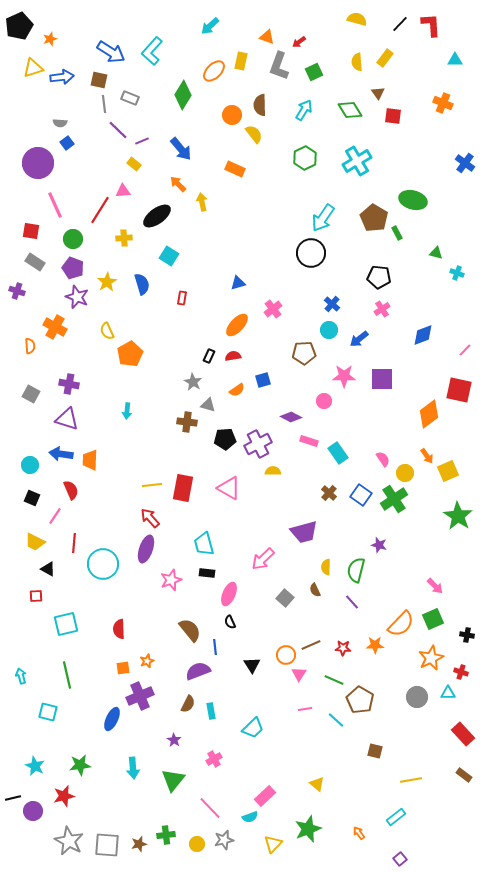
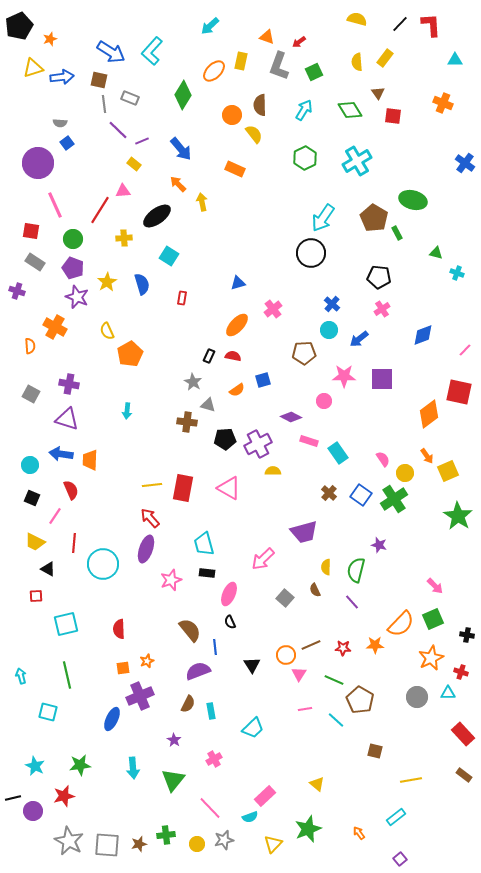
red semicircle at (233, 356): rotated 21 degrees clockwise
red square at (459, 390): moved 2 px down
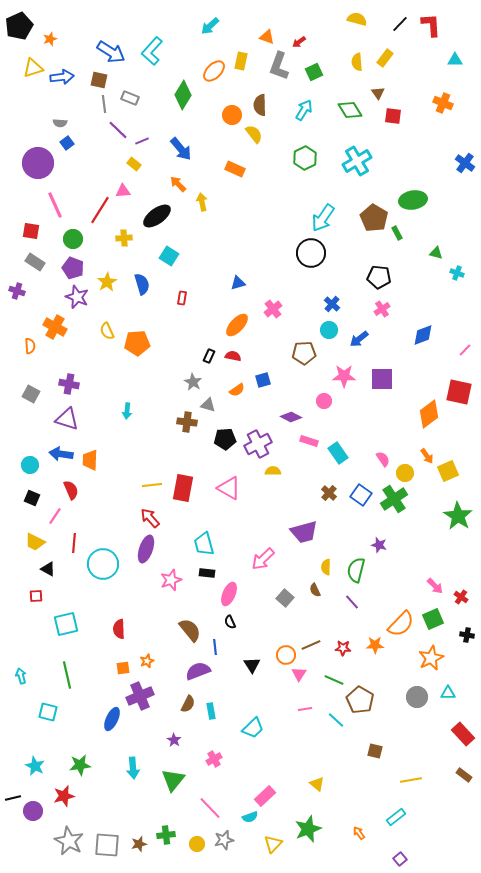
green ellipse at (413, 200): rotated 24 degrees counterclockwise
orange pentagon at (130, 354): moved 7 px right, 11 px up; rotated 25 degrees clockwise
red cross at (461, 672): moved 75 px up; rotated 16 degrees clockwise
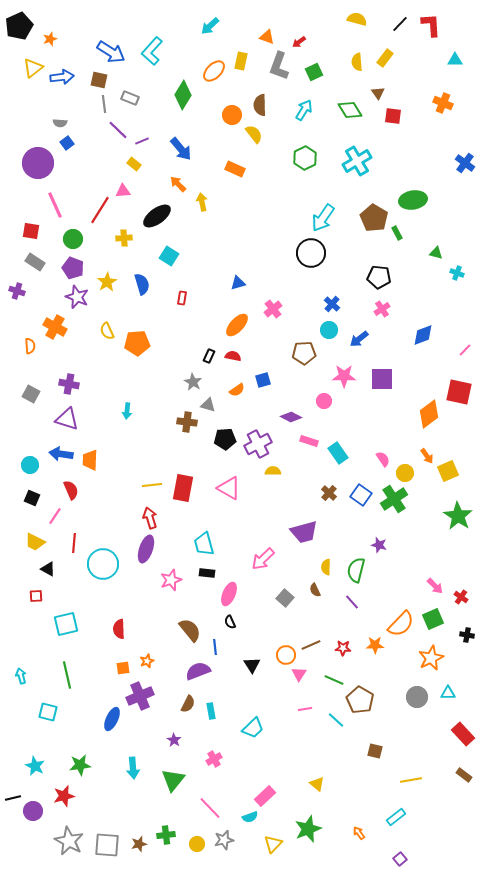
yellow triangle at (33, 68): rotated 20 degrees counterclockwise
red arrow at (150, 518): rotated 25 degrees clockwise
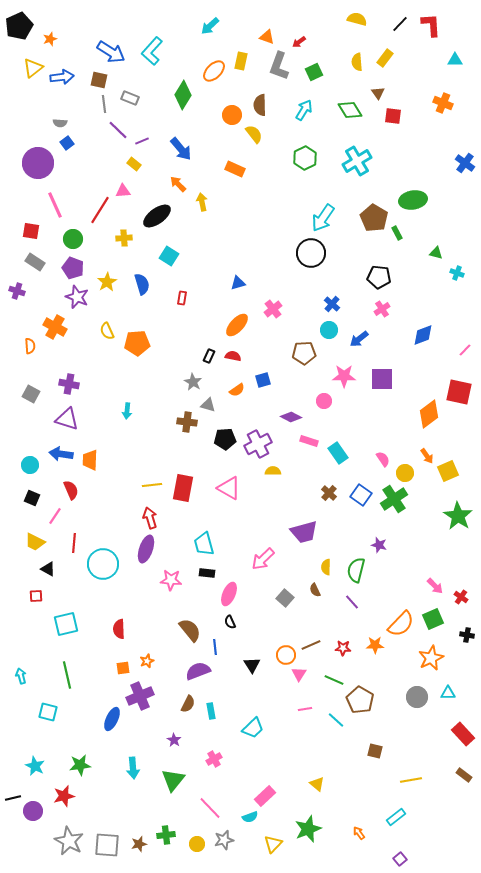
pink star at (171, 580): rotated 25 degrees clockwise
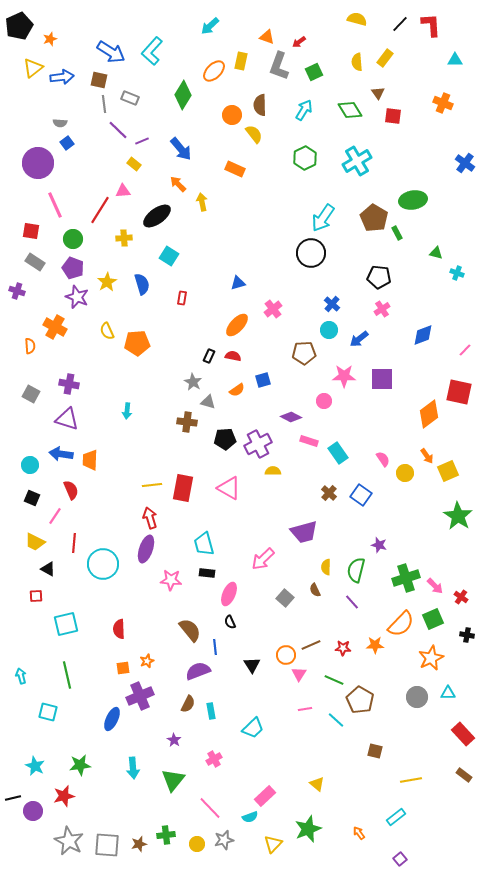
gray triangle at (208, 405): moved 3 px up
green cross at (394, 499): moved 12 px right, 79 px down; rotated 16 degrees clockwise
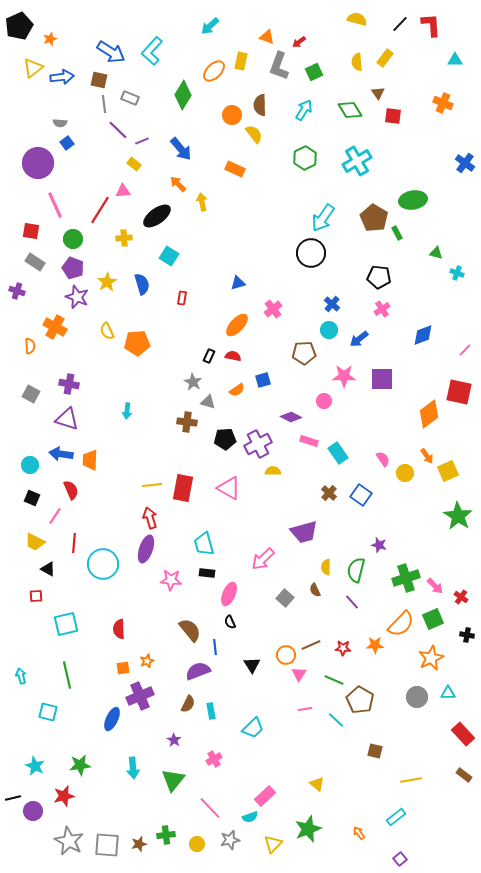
gray star at (224, 840): moved 6 px right
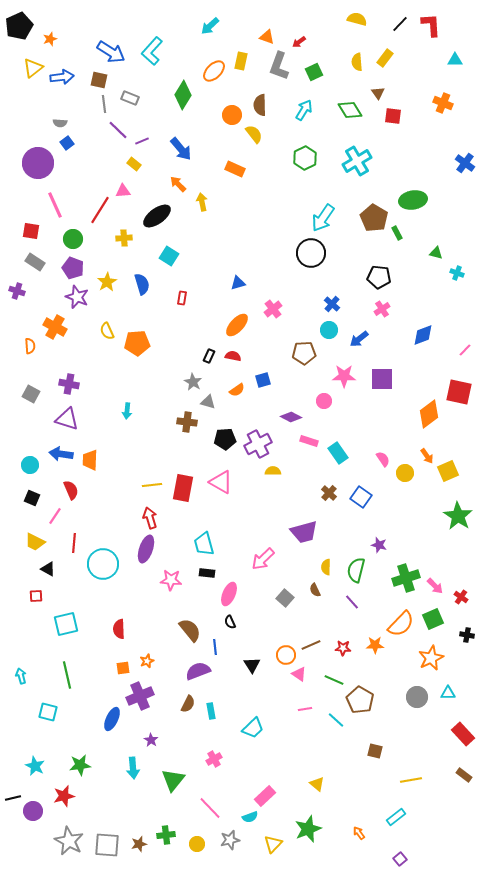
pink triangle at (229, 488): moved 8 px left, 6 px up
blue square at (361, 495): moved 2 px down
pink triangle at (299, 674): rotated 28 degrees counterclockwise
purple star at (174, 740): moved 23 px left
